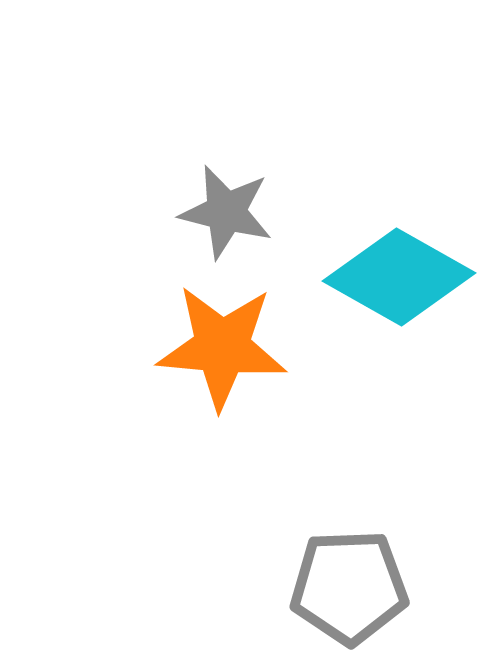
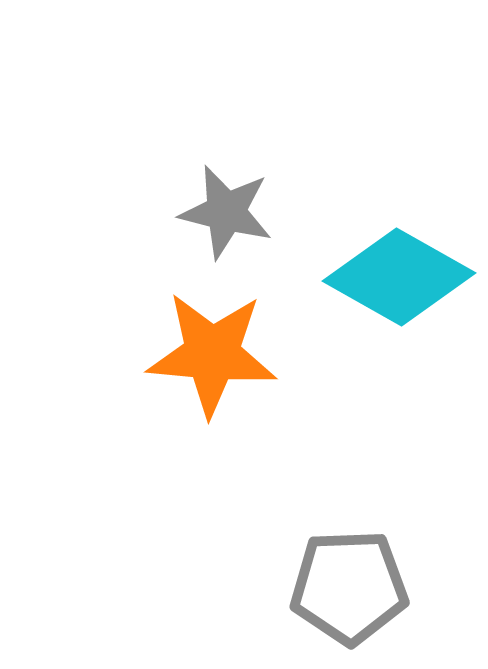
orange star: moved 10 px left, 7 px down
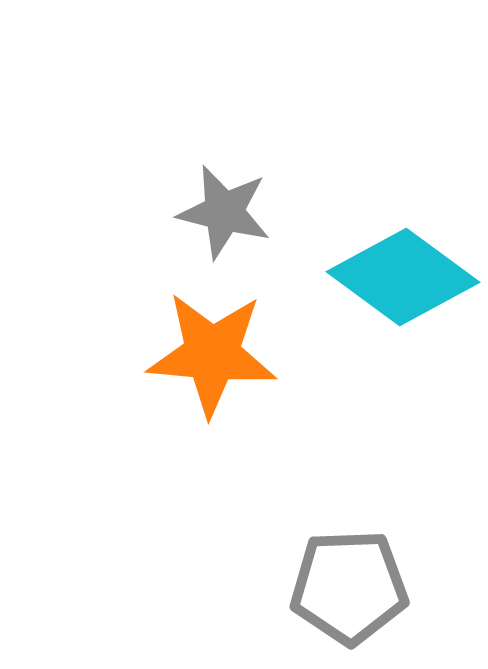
gray star: moved 2 px left
cyan diamond: moved 4 px right; rotated 7 degrees clockwise
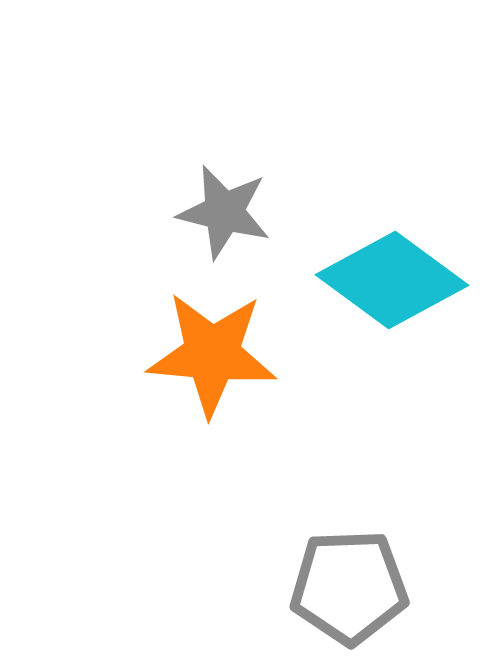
cyan diamond: moved 11 px left, 3 px down
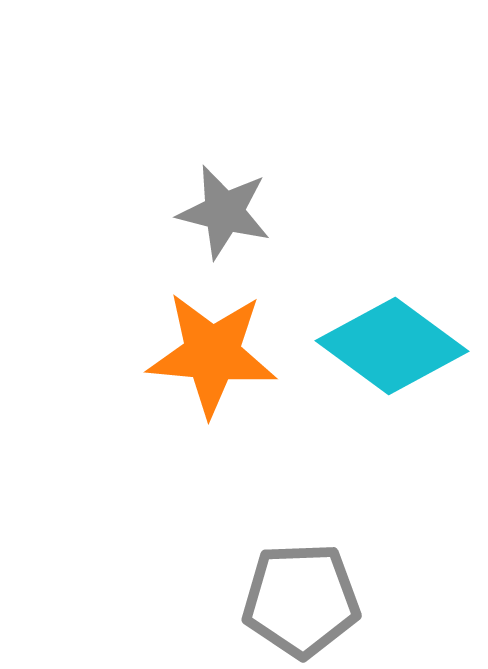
cyan diamond: moved 66 px down
gray pentagon: moved 48 px left, 13 px down
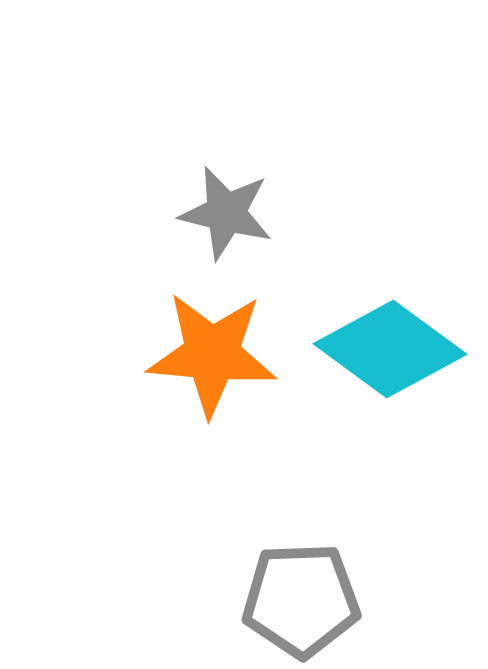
gray star: moved 2 px right, 1 px down
cyan diamond: moved 2 px left, 3 px down
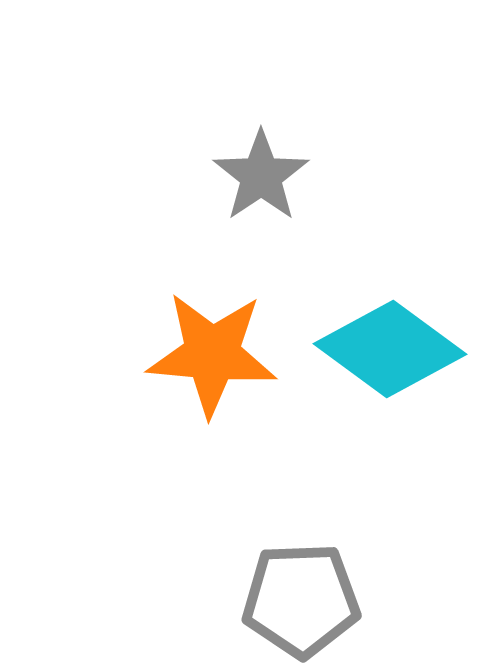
gray star: moved 35 px right, 37 px up; rotated 24 degrees clockwise
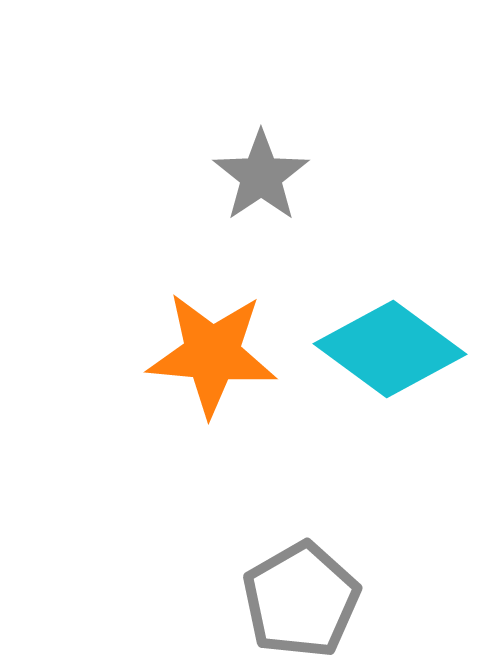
gray pentagon: rotated 28 degrees counterclockwise
